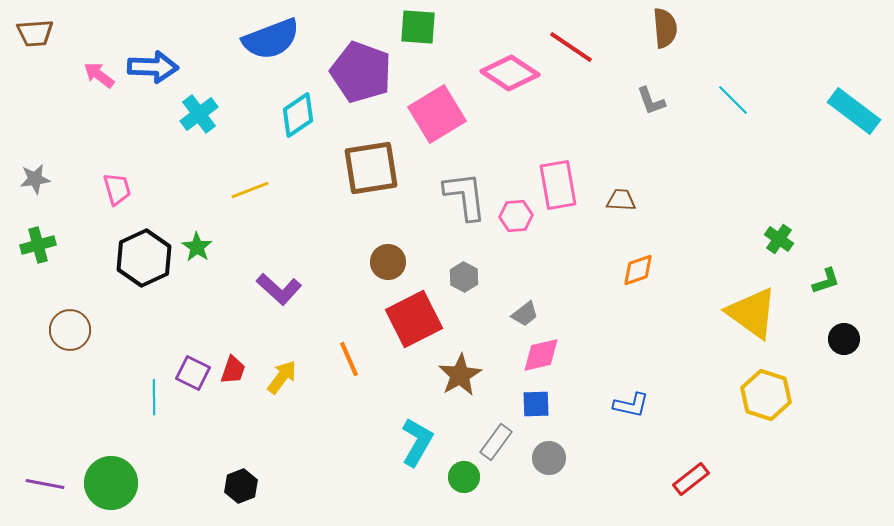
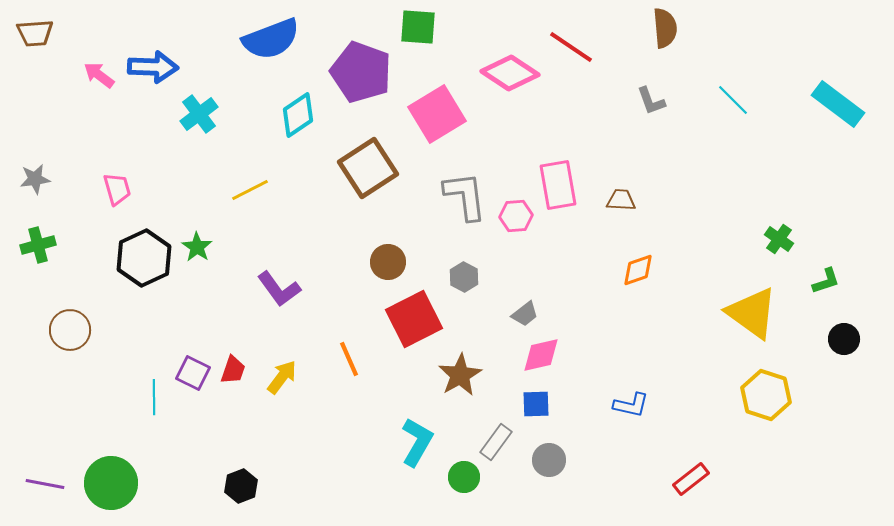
cyan rectangle at (854, 111): moved 16 px left, 7 px up
brown square at (371, 168): moved 3 px left; rotated 24 degrees counterclockwise
yellow line at (250, 190): rotated 6 degrees counterclockwise
purple L-shape at (279, 289): rotated 12 degrees clockwise
gray circle at (549, 458): moved 2 px down
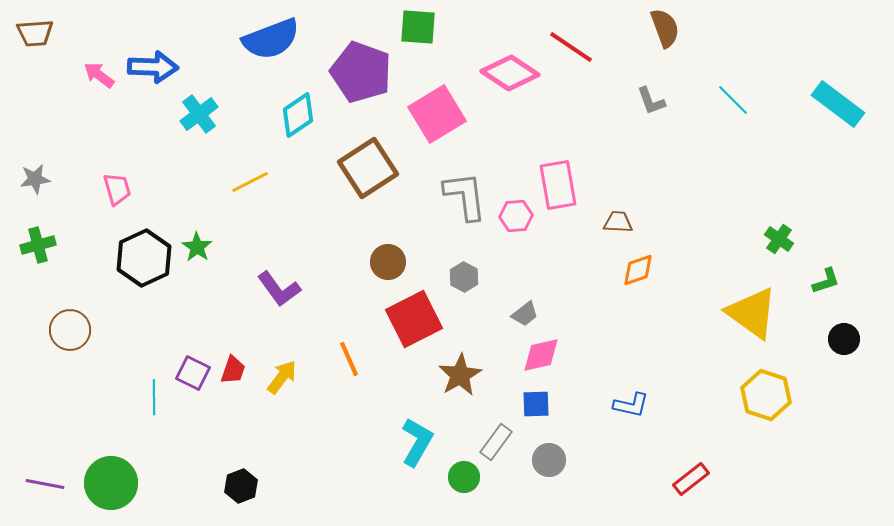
brown semicircle at (665, 28): rotated 15 degrees counterclockwise
yellow line at (250, 190): moved 8 px up
brown trapezoid at (621, 200): moved 3 px left, 22 px down
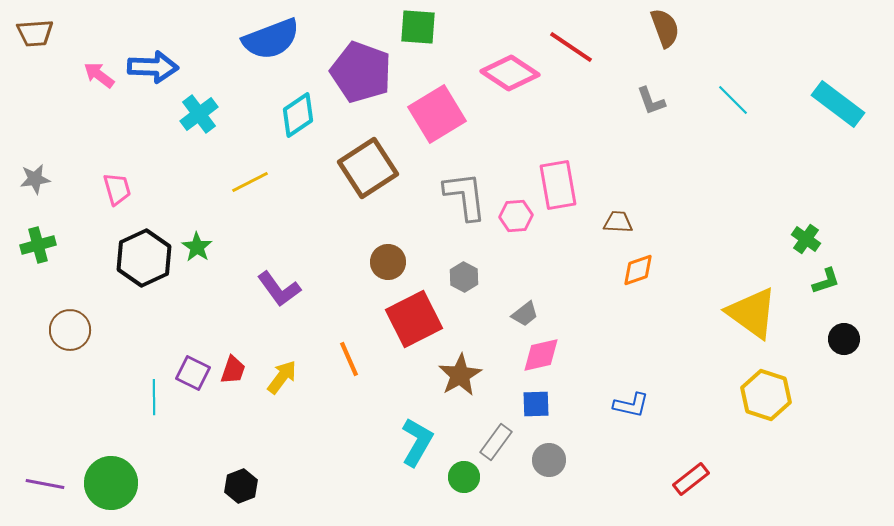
green cross at (779, 239): moved 27 px right
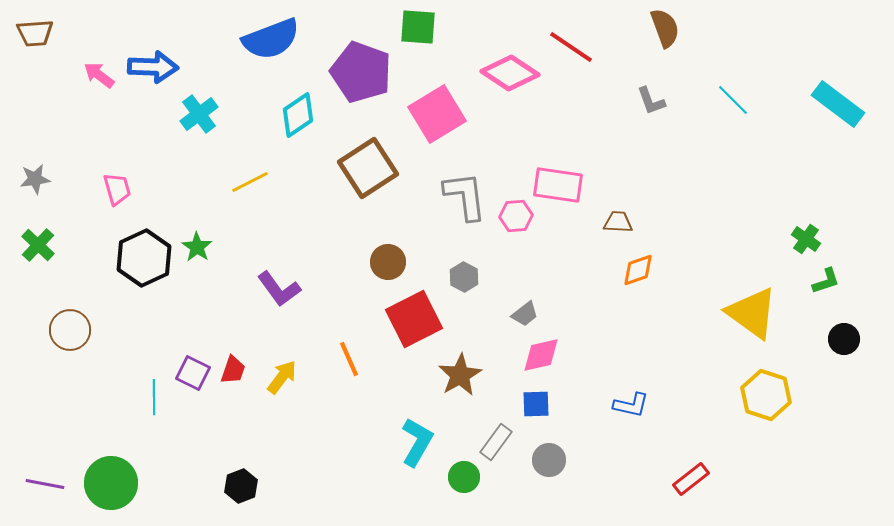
pink rectangle at (558, 185): rotated 72 degrees counterclockwise
green cross at (38, 245): rotated 32 degrees counterclockwise
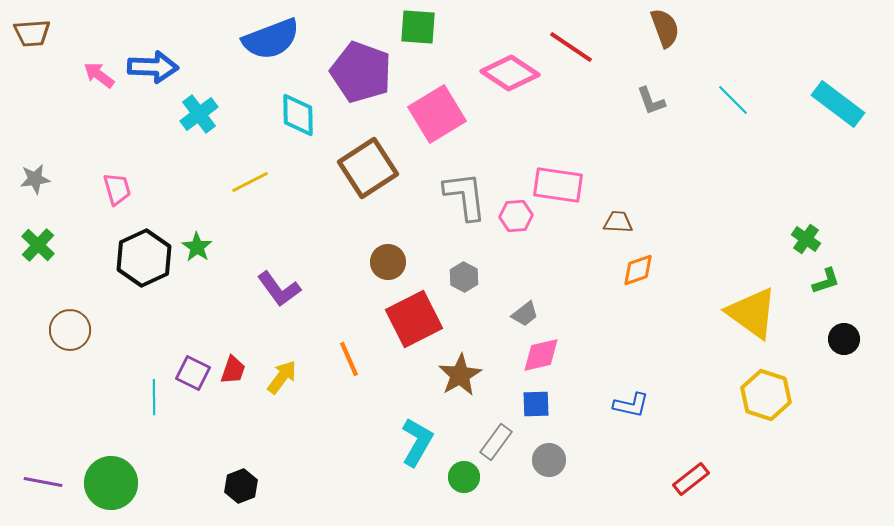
brown trapezoid at (35, 33): moved 3 px left
cyan diamond at (298, 115): rotated 57 degrees counterclockwise
purple line at (45, 484): moved 2 px left, 2 px up
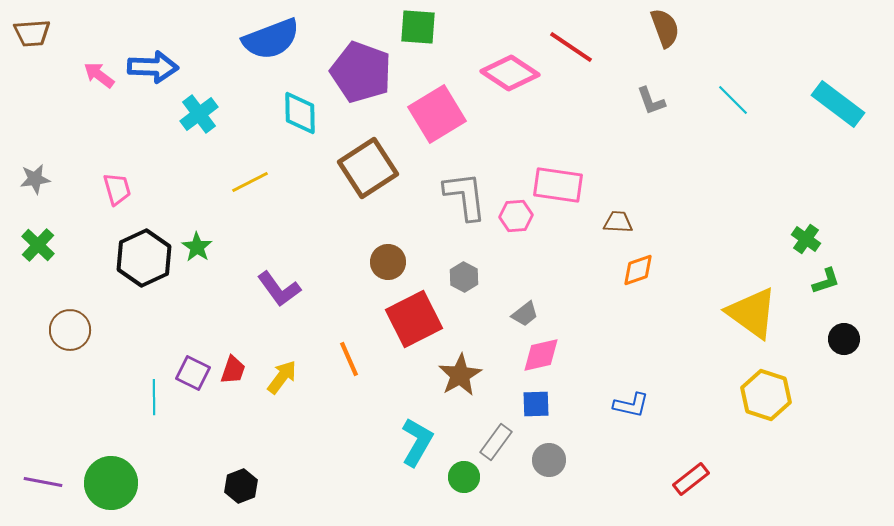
cyan diamond at (298, 115): moved 2 px right, 2 px up
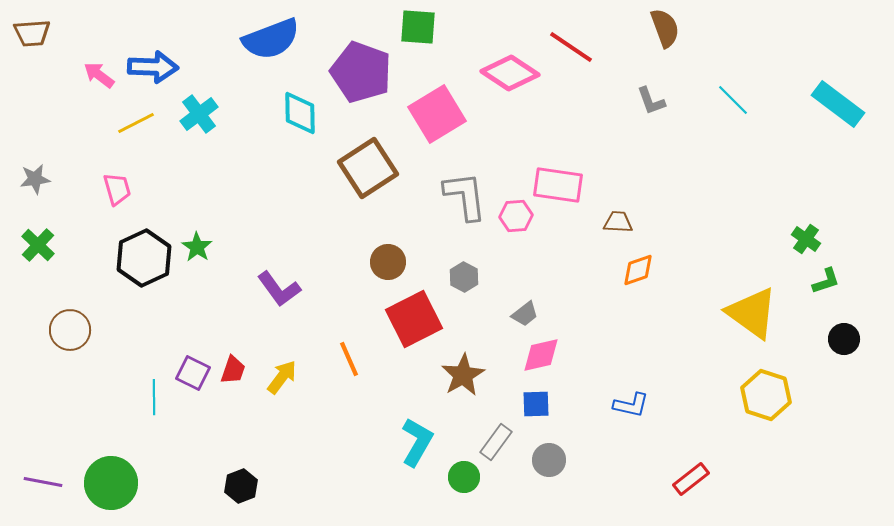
yellow line at (250, 182): moved 114 px left, 59 px up
brown star at (460, 375): moved 3 px right
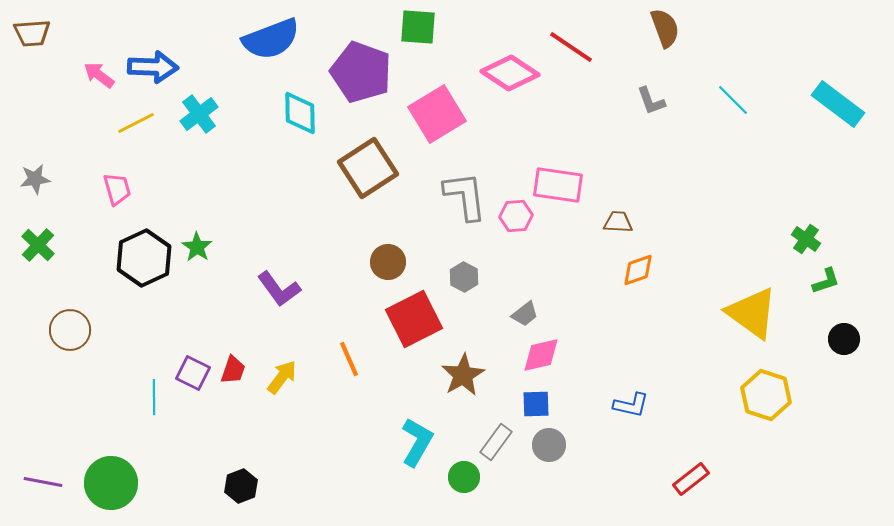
gray circle at (549, 460): moved 15 px up
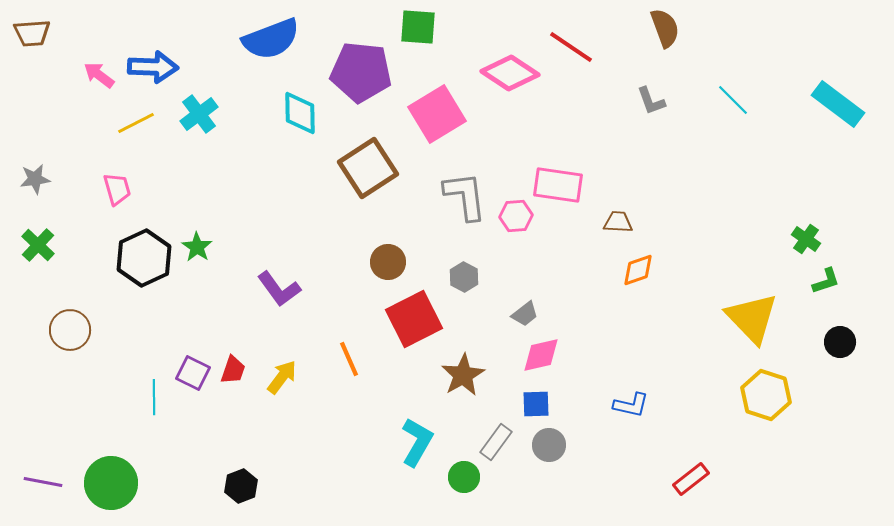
purple pentagon at (361, 72): rotated 14 degrees counterclockwise
yellow triangle at (752, 313): moved 5 px down; rotated 10 degrees clockwise
black circle at (844, 339): moved 4 px left, 3 px down
